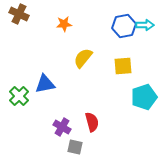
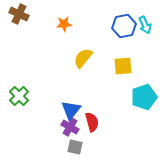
cyan arrow: rotated 66 degrees clockwise
blue triangle: moved 26 px right, 26 px down; rotated 40 degrees counterclockwise
purple cross: moved 8 px right
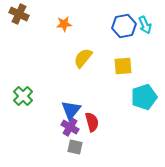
green cross: moved 4 px right
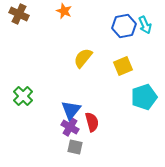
orange star: moved 13 px up; rotated 28 degrees clockwise
yellow square: rotated 18 degrees counterclockwise
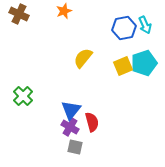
orange star: rotated 28 degrees clockwise
blue hexagon: moved 2 px down
cyan pentagon: moved 34 px up
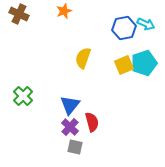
cyan arrow: moved 1 px right, 1 px up; rotated 42 degrees counterclockwise
yellow semicircle: rotated 20 degrees counterclockwise
yellow square: moved 1 px right, 1 px up
blue triangle: moved 1 px left, 5 px up
purple cross: rotated 12 degrees clockwise
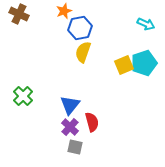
blue hexagon: moved 44 px left
yellow semicircle: moved 6 px up
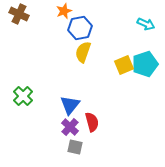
cyan pentagon: moved 1 px right, 1 px down
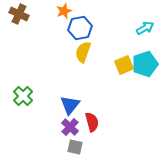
cyan arrow: moved 1 px left, 4 px down; rotated 54 degrees counterclockwise
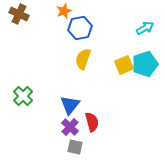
yellow semicircle: moved 7 px down
